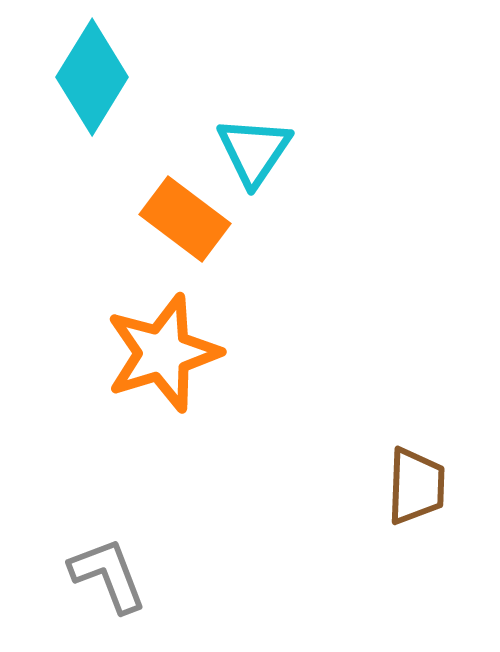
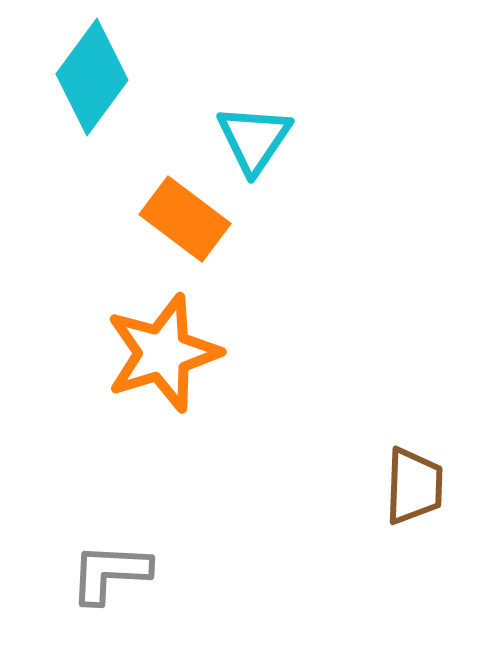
cyan diamond: rotated 5 degrees clockwise
cyan triangle: moved 12 px up
brown trapezoid: moved 2 px left
gray L-shape: moved 2 px right, 2 px up; rotated 66 degrees counterclockwise
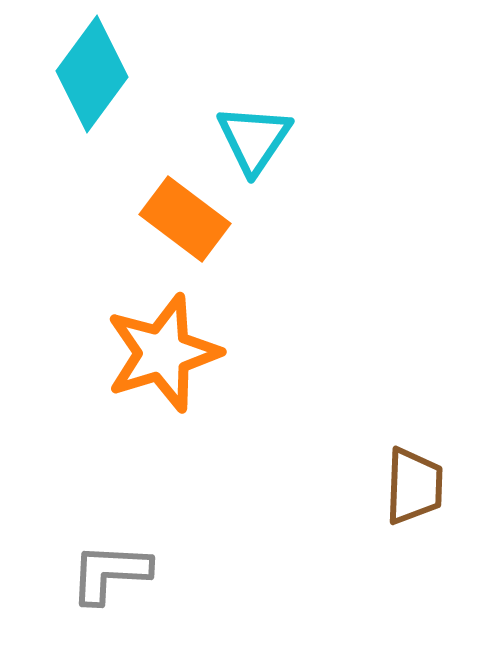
cyan diamond: moved 3 px up
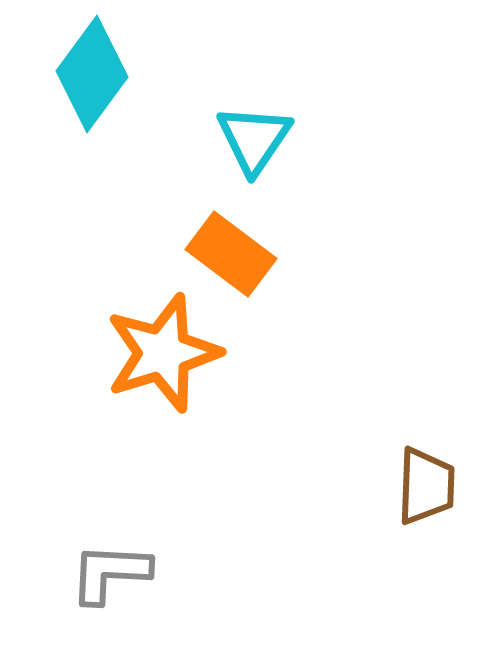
orange rectangle: moved 46 px right, 35 px down
brown trapezoid: moved 12 px right
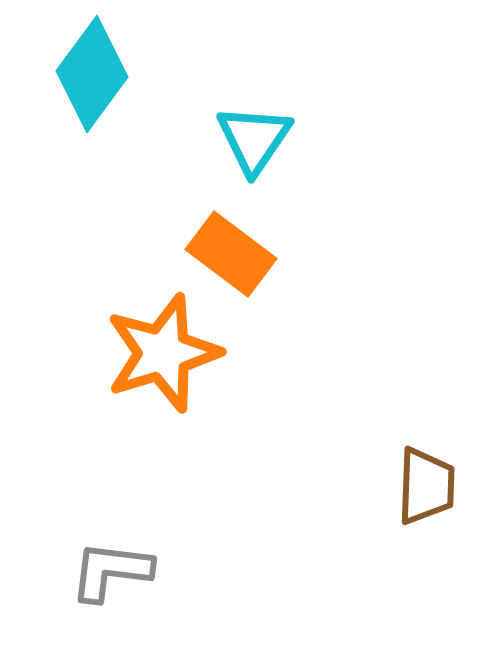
gray L-shape: moved 1 px right, 2 px up; rotated 4 degrees clockwise
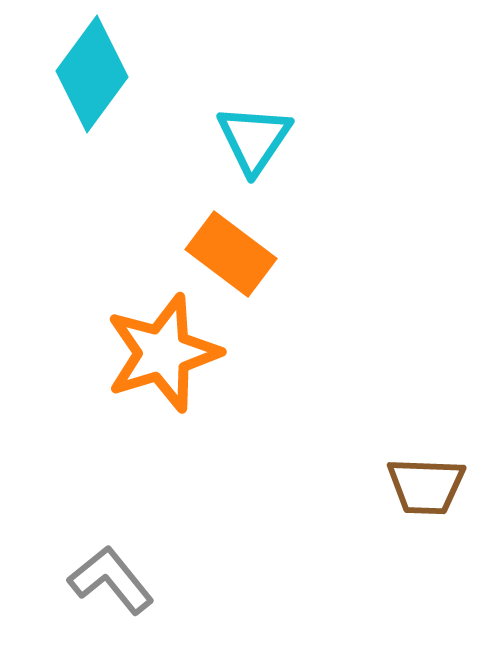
brown trapezoid: rotated 90 degrees clockwise
gray L-shape: moved 9 px down; rotated 44 degrees clockwise
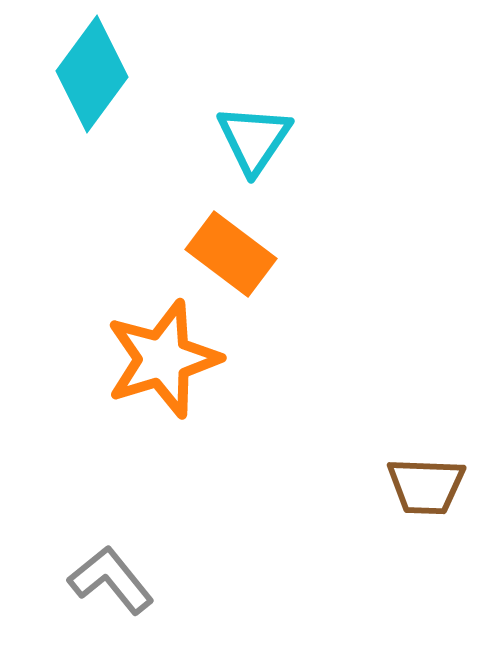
orange star: moved 6 px down
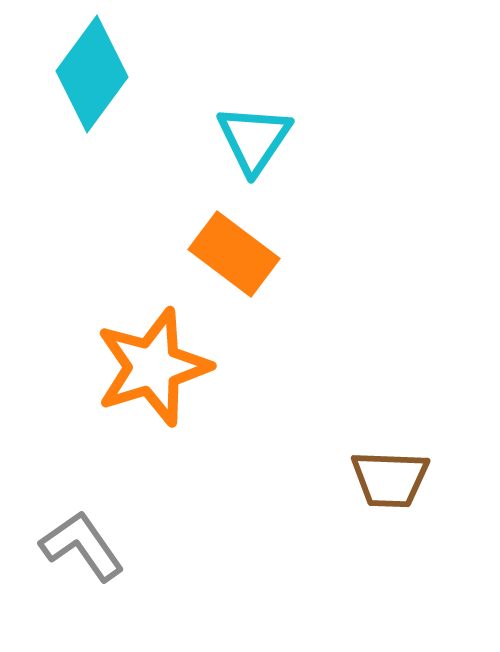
orange rectangle: moved 3 px right
orange star: moved 10 px left, 8 px down
brown trapezoid: moved 36 px left, 7 px up
gray L-shape: moved 29 px left, 34 px up; rotated 4 degrees clockwise
